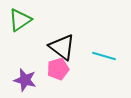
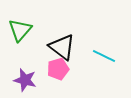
green triangle: moved 10 px down; rotated 15 degrees counterclockwise
cyan line: rotated 10 degrees clockwise
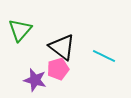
purple star: moved 10 px right
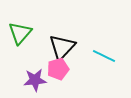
green triangle: moved 3 px down
black triangle: rotated 36 degrees clockwise
purple star: rotated 20 degrees counterclockwise
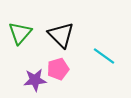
black triangle: moved 1 px left, 12 px up; rotated 28 degrees counterclockwise
cyan line: rotated 10 degrees clockwise
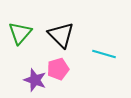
cyan line: moved 2 px up; rotated 20 degrees counterclockwise
purple star: rotated 25 degrees clockwise
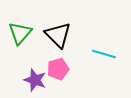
black triangle: moved 3 px left
